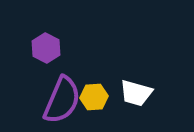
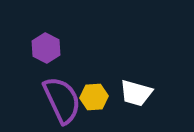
purple semicircle: rotated 48 degrees counterclockwise
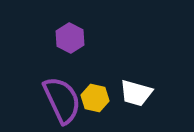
purple hexagon: moved 24 px right, 10 px up
yellow hexagon: moved 1 px right, 1 px down; rotated 16 degrees clockwise
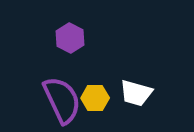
yellow hexagon: rotated 12 degrees counterclockwise
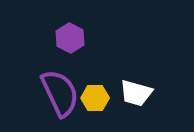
purple semicircle: moved 2 px left, 7 px up
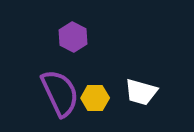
purple hexagon: moved 3 px right, 1 px up
white trapezoid: moved 5 px right, 1 px up
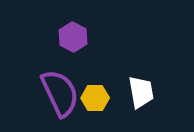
white trapezoid: rotated 116 degrees counterclockwise
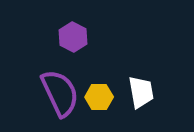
yellow hexagon: moved 4 px right, 1 px up
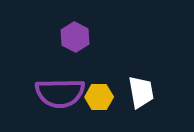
purple hexagon: moved 2 px right
purple semicircle: rotated 114 degrees clockwise
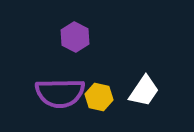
white trapezoid: moved 3 px right, 1 px up; rotated 44 degrees clockwise
yellow hexagon: rotated 12 degrees clockwise
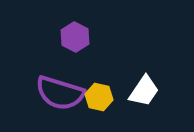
purple semicircle: rotated 18 degrees clockwise
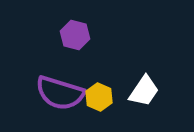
purple hexagon: moved 2 px up; rotated 12 degrees counterclockwise
yellow hexagon: rotated 12 degrees clockwise
